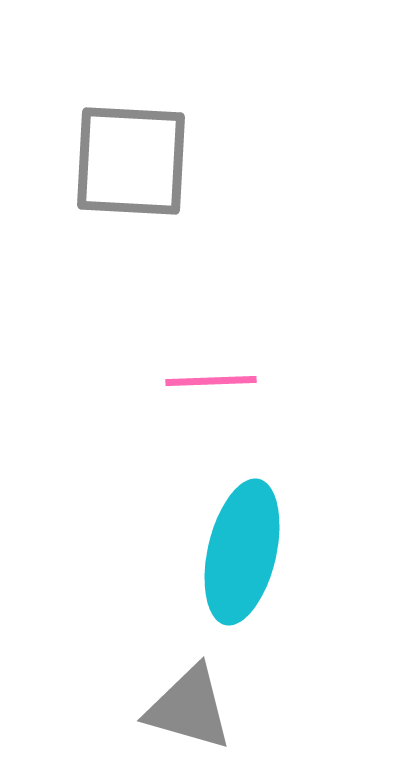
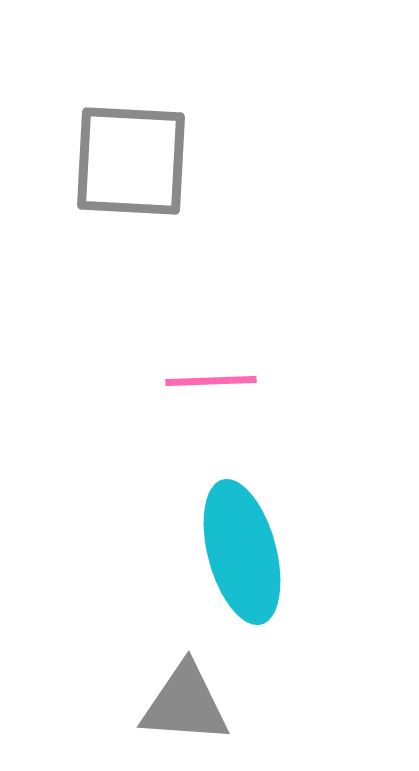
cyan ellipse: rotated 28 degrees counterclockwise
gray triangle: moved 4 px left, 4 px up; rotated 12 degrees counterclockwise
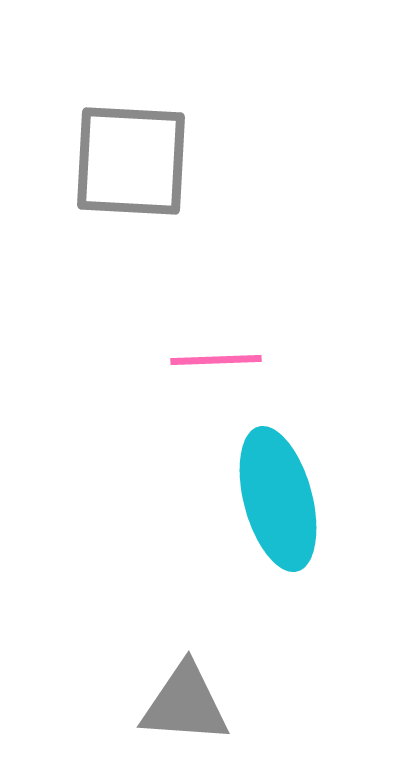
pink line: moved 5 px right, 21 px up
cyan ellipse: moved 36 px right, 53 px up
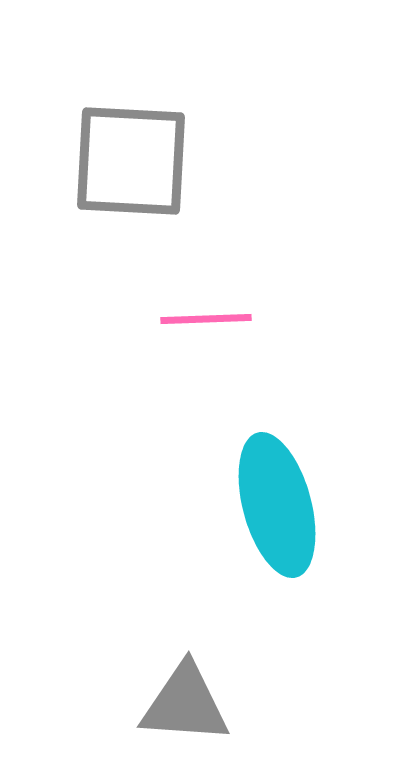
pink line: moved 10 px left, 41 px up
cyan ellipse: moved 1 px left, 6 px down
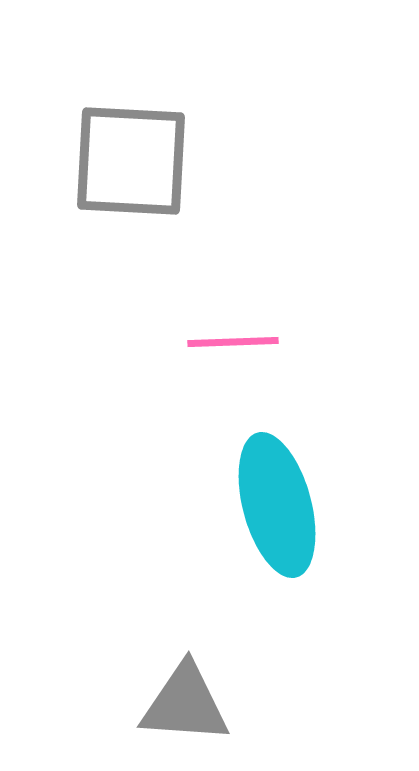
pink line: moved 27 px right, 23 px down
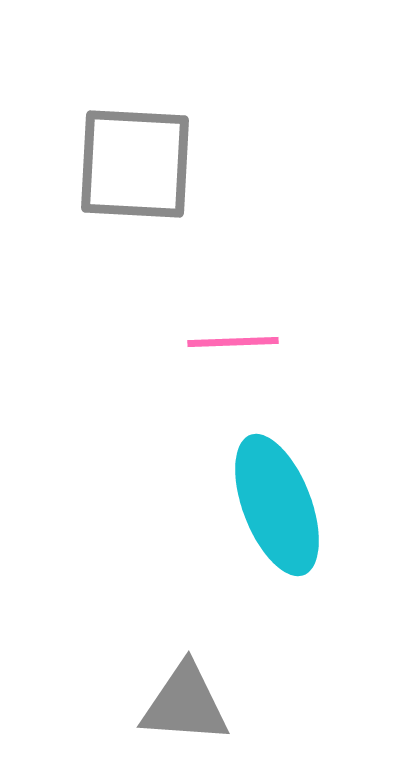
gray square: moved 4 px right, 3 px down
cyan ellipse: rotated 6 degrees counterclockwise
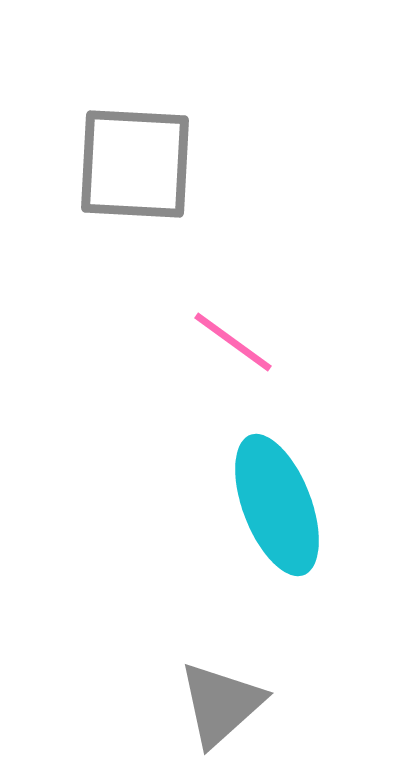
pink line: rotated 38 degrees clockwise
gray triangle: moved 36 px right; rotated 46 degrees counterclockwise
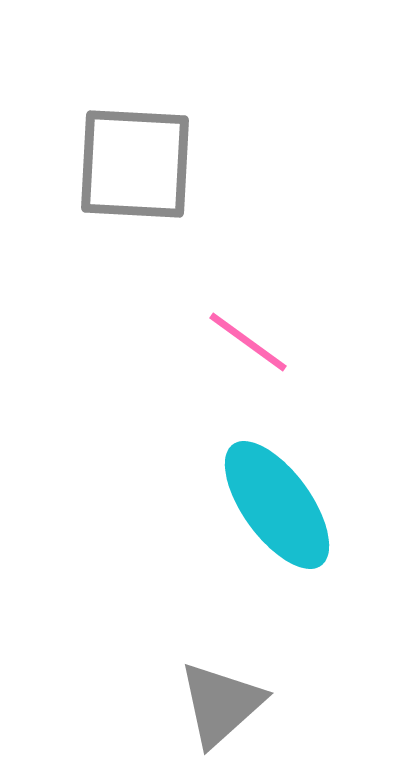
pink line: moved 15 px right
cyan ellipse: rotated 15 degrees counterclockwise
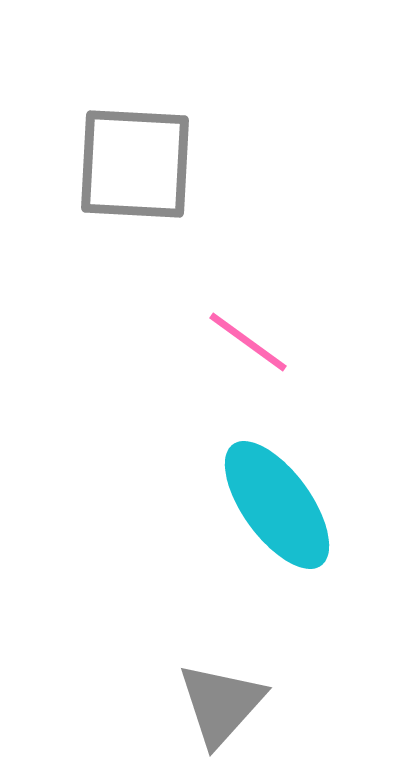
gray triangle: rotated 6 degrees counterclockwise
